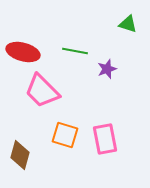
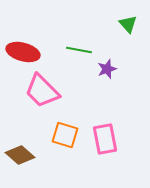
green triangle: rotated 30 degrees clockwise
green line: moved 4 px right, 1 px up
brown diamond: rotated 64 degrees counterclockwise
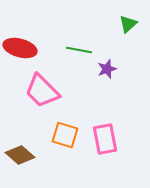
green triangle: rotated 30 degrees clockwise
red ellipse: moved 3 px left, 4 px up
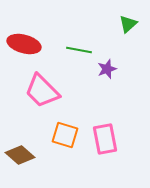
red ellipse: moved 4 px right, 4 px up
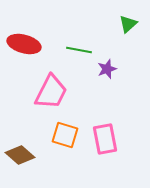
pink trapezoid: moved 9 px right, 1 px down; rotated 108 degrees counterclockwise
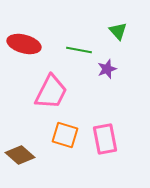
green triangle: moved 10 px left, 7 px down; rotated 30 degrees counterclockwise
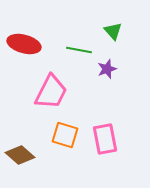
green triangle: moved 5 px left
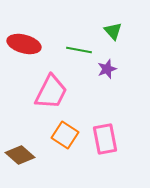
orange square: rotated 16 degrees clockwise
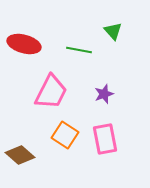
purple star: moved 3 px left, 25 px down
